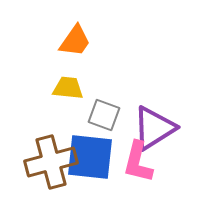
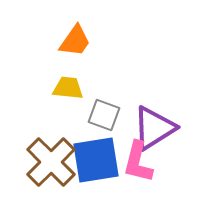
blue square: moved 6 px right, 3 px down; rotated 15 degrees counterclockwise
brown cross: rotated 30 degrees counterclockwise
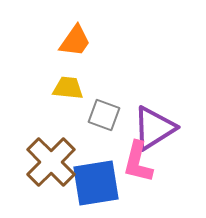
blue square: moved 23 px down
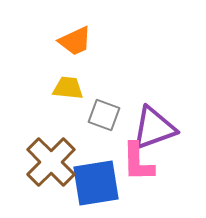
orange trapezoid: rotated 30 degrees clockwise
purple triangle: rotated 12 degrees clockwise
pink L-shape: rotated 15 degrees counterclockwise
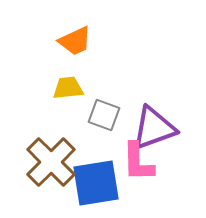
yellow trapezoid: rotated 12 degrees counterclockwise
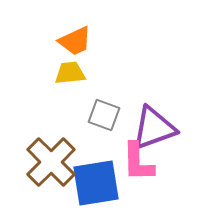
yellow trapezoid: moved 2 px right, 15 px up
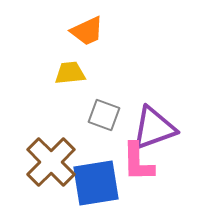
orange trapezoid: moved 12 px right, 10 px up
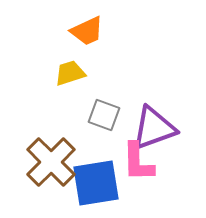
yellow trapezoid: rotated 12 degrees counterclockwise
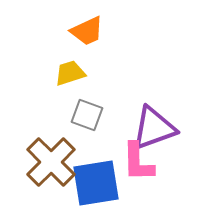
gray square: moved 17 px left
